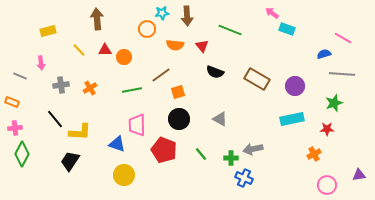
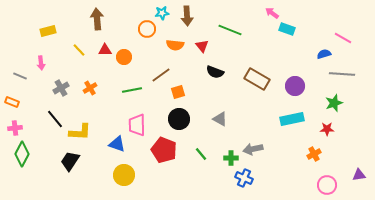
gray cross at (61, 85): moved 3 px down; rotated 21 degrees counterclockwise
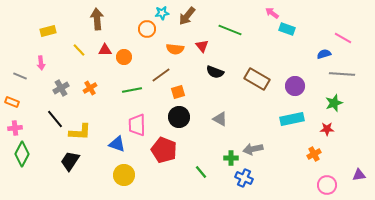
brown arrow at (187, 16): rotated 42 degrees clockwise
orange semicircle at (175, 45): moved 4 px down
black circle at (179, 119): moved 2 px up
green line at (201, 154): moved 18 px down
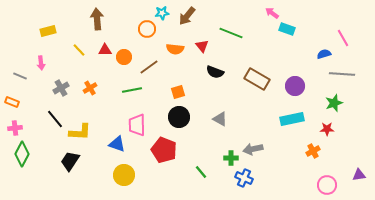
green line at (230, 30): moved 1 px right, 3 px down
pink line at (343, 38): rotated 30 degrees clockwise
brown line at (161, 75): moved 12 px left, 8 px up
orange cross at (314, 154): moved 1 px left, 3 px up
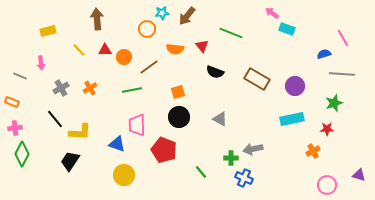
purple triangle at (359, 175): rotated 24 degrees clockwise
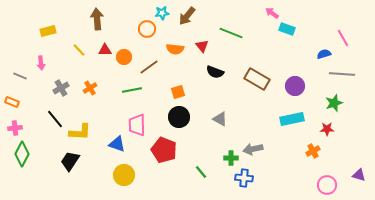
blue cross at (244, 178): rotated 18 degrees counterclockwise
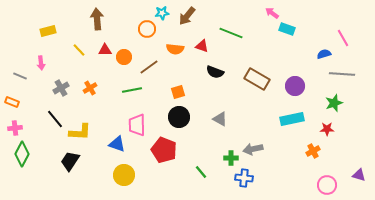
red triangle at (202, 46): rotated 32 degrees counterclockwise
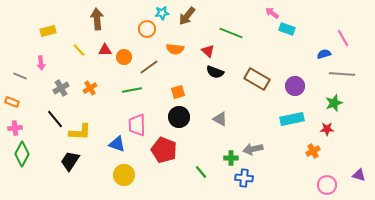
red triangle at (202, 46): moved 6 px right, 5 px down; rotated 24 degrees clockwise
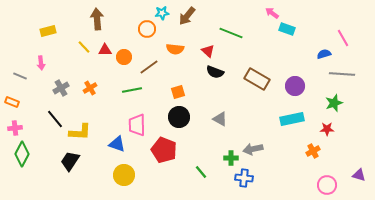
yellow line at (79, 50): moved 5 px right, 3 px up
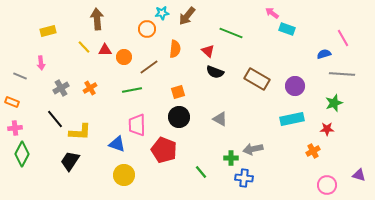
orange semicircle at (175, 49): rotated 90 degrees counterclockwise
